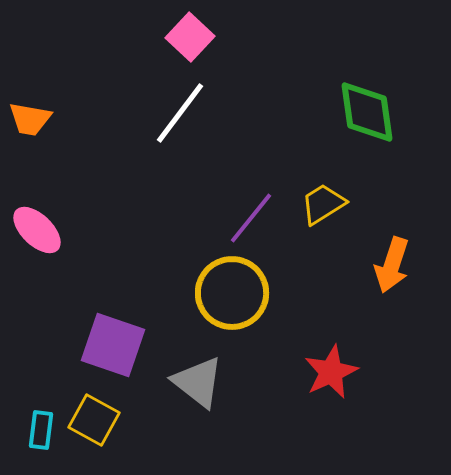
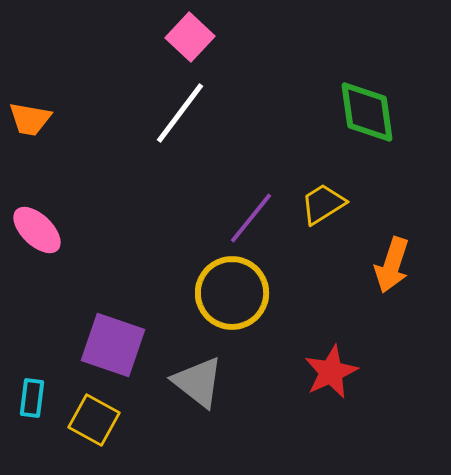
cyan rectangle: moved 9 px left, 32 px up
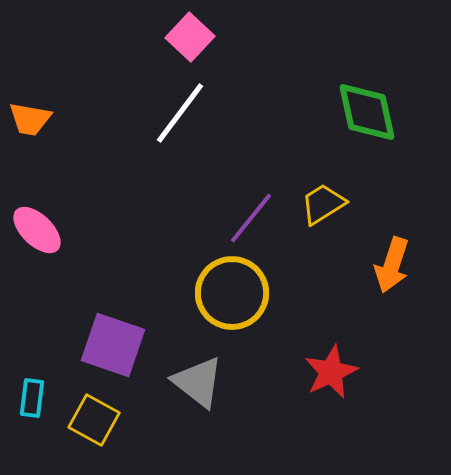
green diamond: rotated 4 degrees counterclockwise
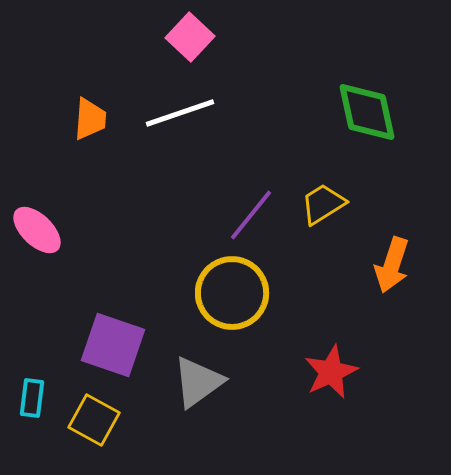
white line: rotated 34 degrees clockwise
orange trapezoid: moved 60 px right; rotated 96 degrees counterclockwise
purple line: moved 3 px up
gray triangle: rotated 46 degrees clockwise
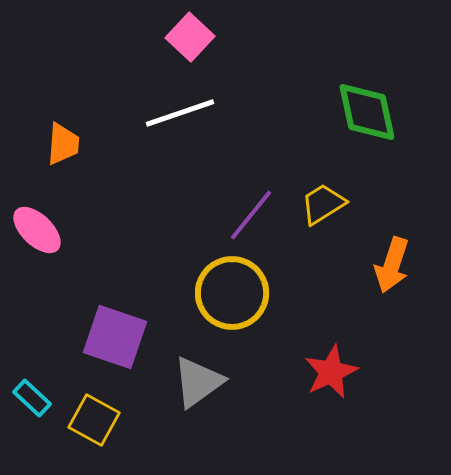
orange trapezoid: moved 27 px left, 25 px down
purple square: moved 2 px right, 8 px up
cyan rectangle: rotated 54 degrees counterclockwise
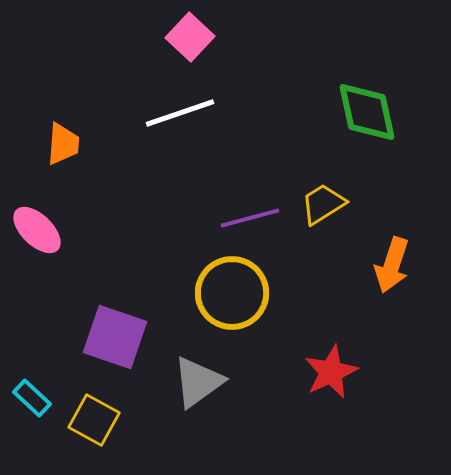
purple line: moved 1 px left, 3 px down; rotated 36 degrees clockwise
